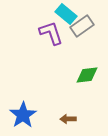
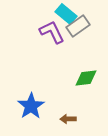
gray rectangle: moved 4 px left
purple L-shape: moved 1 px right, 1 px up; rotated 8 degrees counterclockwise
green diamond: moved 1 px left, 3 px down
blue star: moved 8 px right, 9 px up
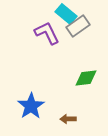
purple L-shape: moved 5 px left, 1 px down
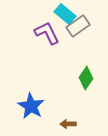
cyan rectangle: moved 1 px left
green diamond: rotated 50 degrees counterclockwise
blue star: rotated 8 degrees counterclockwise
brown arrow: moved 5 px down
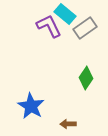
gray rectangle: moved 7 px right, 2 px down
purple L-shape: moved 2 px right, 7 px up
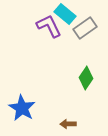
blue star: moved 9 px left, 2 px down
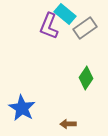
purple L-shape: rotated 132 degrees counterclockwise
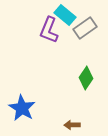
cyan rectangle: moved 1 px down
purple L-shape: moved 4 px down
brown arrow: moved 4 px right, 1 px down
